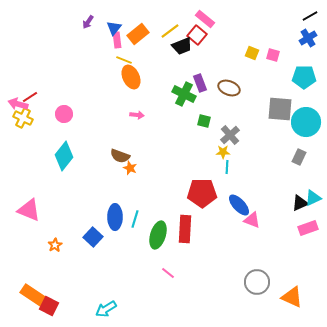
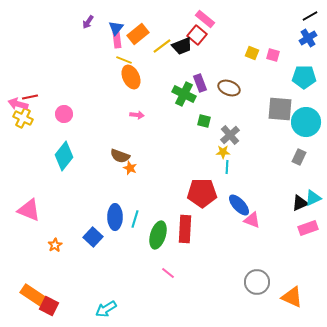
blue triangle at (114, 28): moved 2 px right
yellow line at (170, 31): moved 8 px left, 15 px down
red line at (30, 97): rotated 21 degrees clockwise
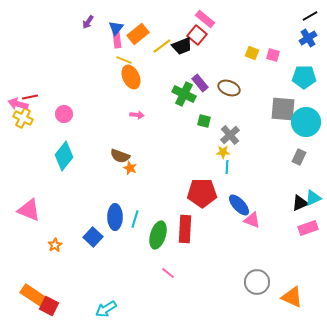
purple rectangle at (200, 83): rotated 18 degrees counterclockwise
gray square at (280, 109): moved 3 px right
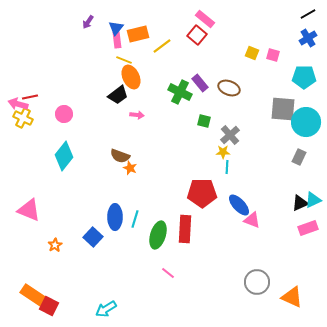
black line at (310, 16): moved 2 px left, 2 px up
orange rectangle at (138, 34): rotated 25 degrees clockwise
black trapezoid at (182, 46): moved 64 px left, 49 px down; rotated 15 degrees counterclockwise
green cross at (184, 94): moved 4 px left, 2 px up
cyan triangle at (313, 198): moved 2 px down
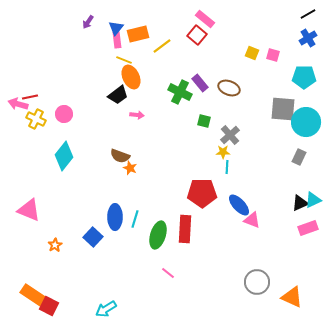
yellow cross at (23, 118): moved 13 px right, 1 px down
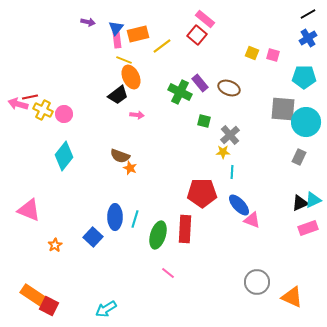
purple arrow at (88, 22): rotated 112 degrees counterclockwise
yellow cross at (36, 119): moved 7 px right, 9 px up
cyan line at (227, 167): moved 5 px right, 5 px down
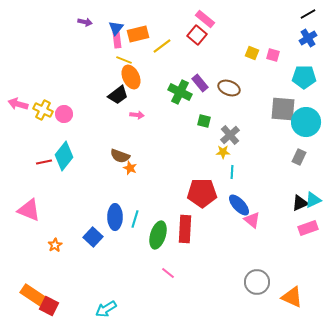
purple arrow at (88, 22): moved 3 px left
red line at (30, 97): moved 14 px right, 65 px down
pink triangle at (252, 220): rotated 18 degrees clockwise
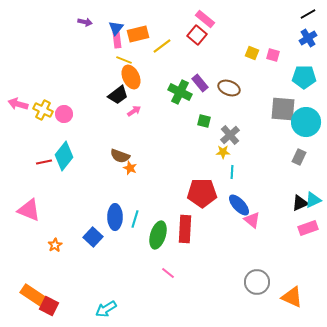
pink arrow at (137, 115): moved 3 px left, 4 px up; rotated 40 degrees counterclockwise
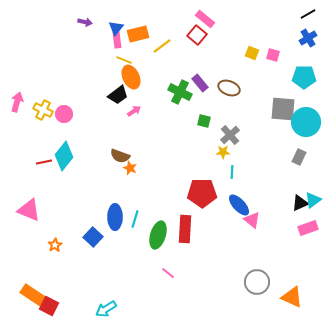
pink arrow at (18, 104): moved 1 px left, 2 px up; rotated 90 degrees clockwise
cyan triangle at (313, 200): rotated 12 degrees counterclockwise
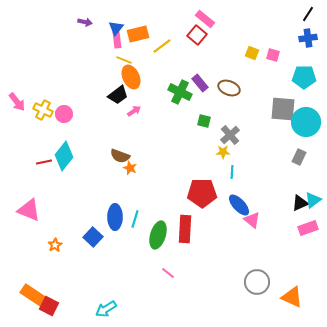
black line at (308, 14): rotated 28 degrees counterclockwise
blue cross at (308, 38): rotated 24 degrees clockwise
pink arrow at (17, 102): rotated 126 degrees clockwise
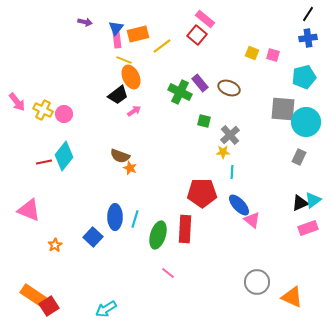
cyan pentagon at (304, 77): rotated 15 degrees counterclockwise
red square at (49, 306): rotated 30 degrees clockwise
